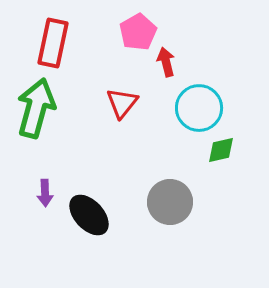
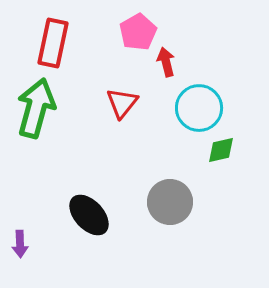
purple arrow: moved 25 px left, 51 px down
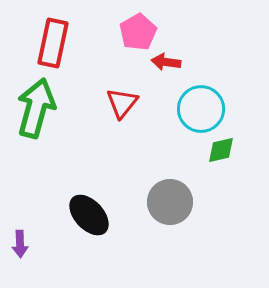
red arrow: rotated 68 degrees counterclockwise
cyan circle: moved 2 px right, 1 px down
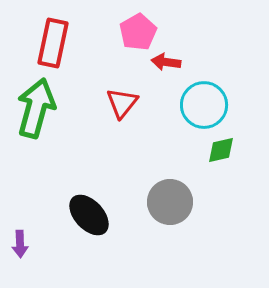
cyan circle: moved 3 px right, 4 px up
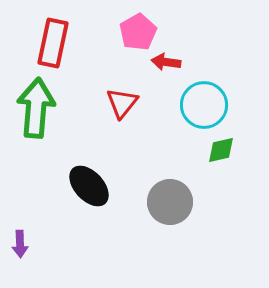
green arrow: rotated 10 degrees counterclockwise
black ellipse: moved 29 px up
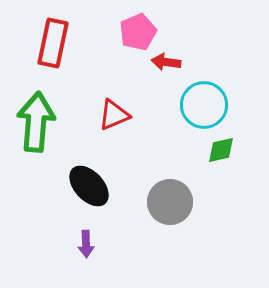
pink pentagon: rotated 6 degrees clockwise
red triangle: moved 8 px left, 12 px down; rotated 28 degrees clockwise
green arrow: moved 14 px down
purple arrow: moved 66 px right
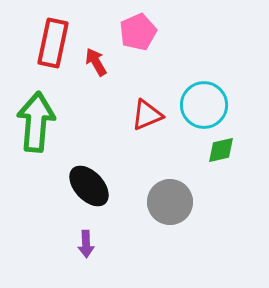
red arrow: moved 70 px left; rotated 52 degrees clockwise
red triangle: moved 33 px right
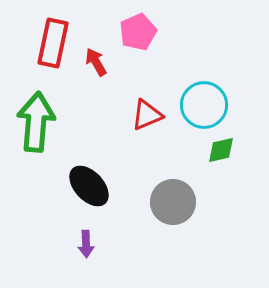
gray circle: moved 3 px right
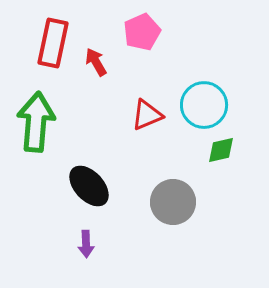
pink pentagon: moved 4 px right
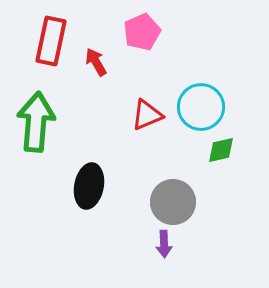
red rectangle: moved 2 px left, 2 px up
cyan circle: moved 3 px left, 2 px down
black ellipse: rotated 54 degrees clockwise
purple arrow: moved 78 px right
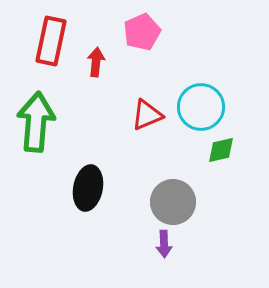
red arrow: rotated 36 degrees clockwise
black ellipse: moved 1 px left, 2 px down
